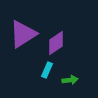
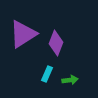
purple diamond: rotated 35 degrees counterclockwise
cyan rectangle: moved 4 px down
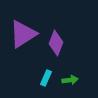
cyan rectangle: moved 1 px left, 4 px down
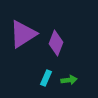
green arrow: moved 1 px left
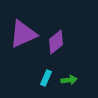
purple triangle: rotated 8 degrees clockwise
purple diamond: moved 1 px up; rotated 30 degrees clockwise
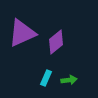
purple triangle: moved 1 px left, 1 px up
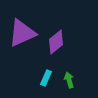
green arrow: rotated 98 degrees counterclockwise
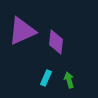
purple triangle: moved 2 px up
purple diamond: rotated 45 degrees counterclockwise
